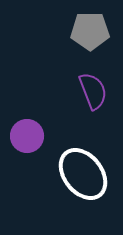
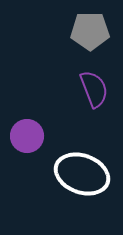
purple semicircle: moved 1 px right, 2 px up
white ellipse: moved 1 px left; rotated 32 degrees counterclockwise
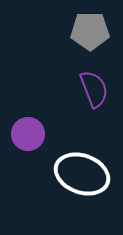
purple circle: moved 1 px right, 2 px up
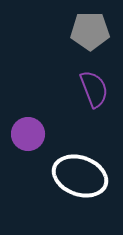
white ellipse: moved 2 px left, 2 px down
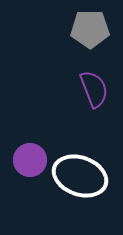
gray pentagon: moved 2 px up
purple circle: moved 2 px right, 26 px down
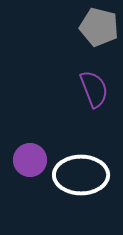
gray pentagon: moved 9 px right, 2 px up; rotated 15 degrees clockwise
white ellipse: moved 1 px right, 1 px up; rotated 20 degrees counterclockwise
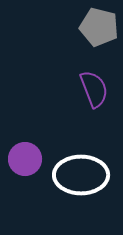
purple circle: moved 5 px left, 1 px up
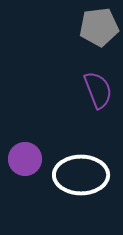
gray pentagon: rotated 21 degrees counterclockwise
purple semicircle: moved 4 px right, 1 px down
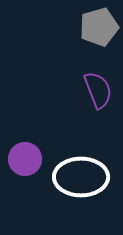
gray pentagon: rotated 9 degrees counterclockwise
white ellipse: moved 2 px down
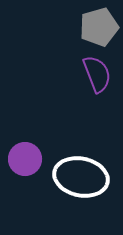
purple semicircle: moved 1 px left, 16 px up
white ellipse: rotated 12 degrees clockwise
